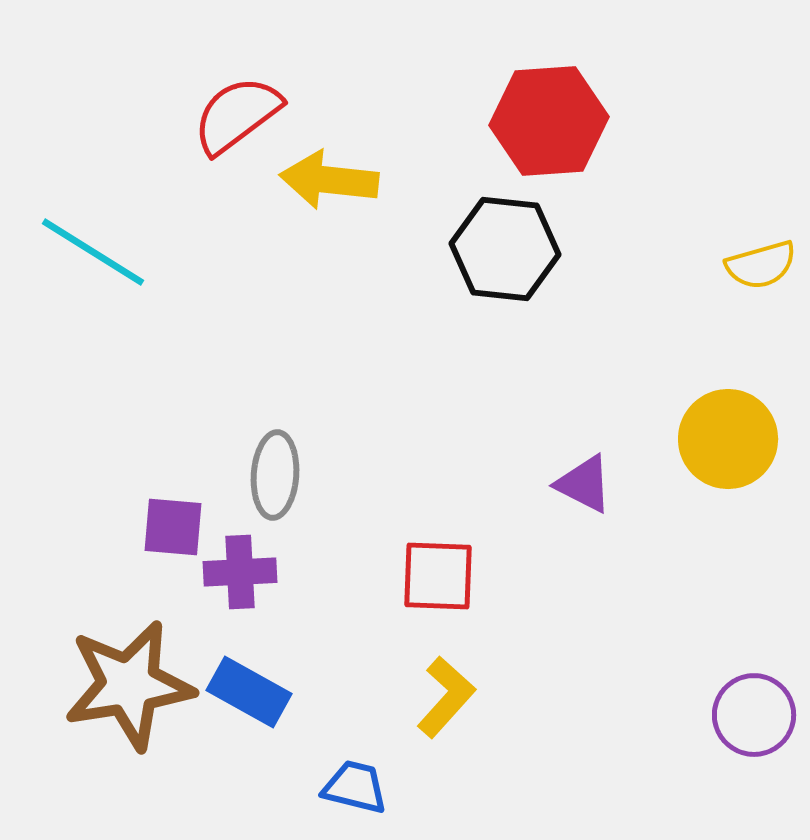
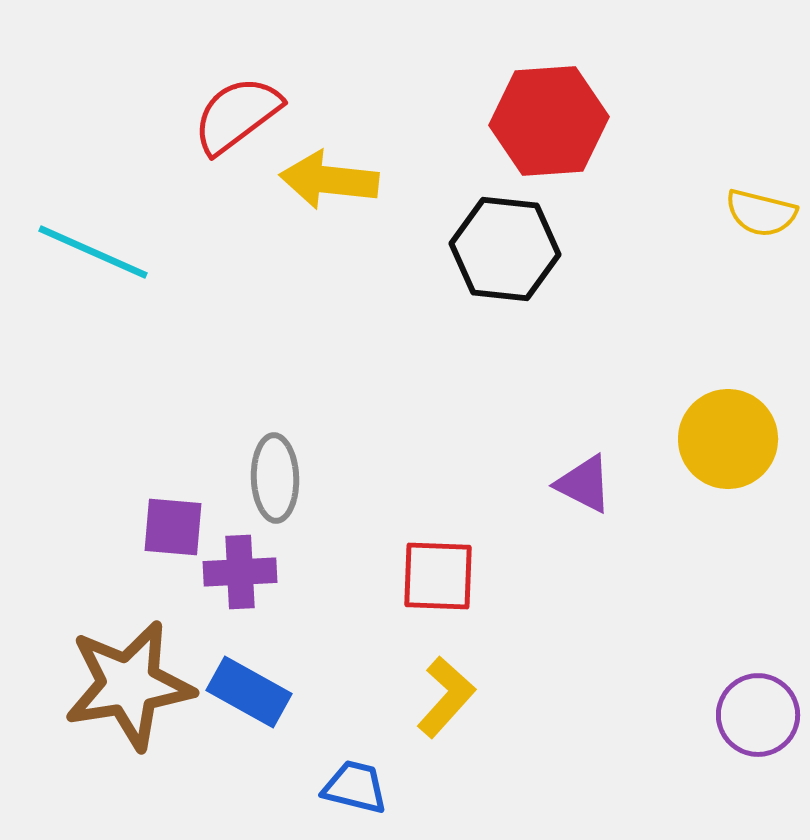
cyan line: rotated 8 degrees counterclockwise
yellow semicircle: moved 52 px up; rotated 30 degrees clockwise
gray ellipse: moved 3 px down; rotated 6 degrees counterclockwise
purple circle: moved 4 px right
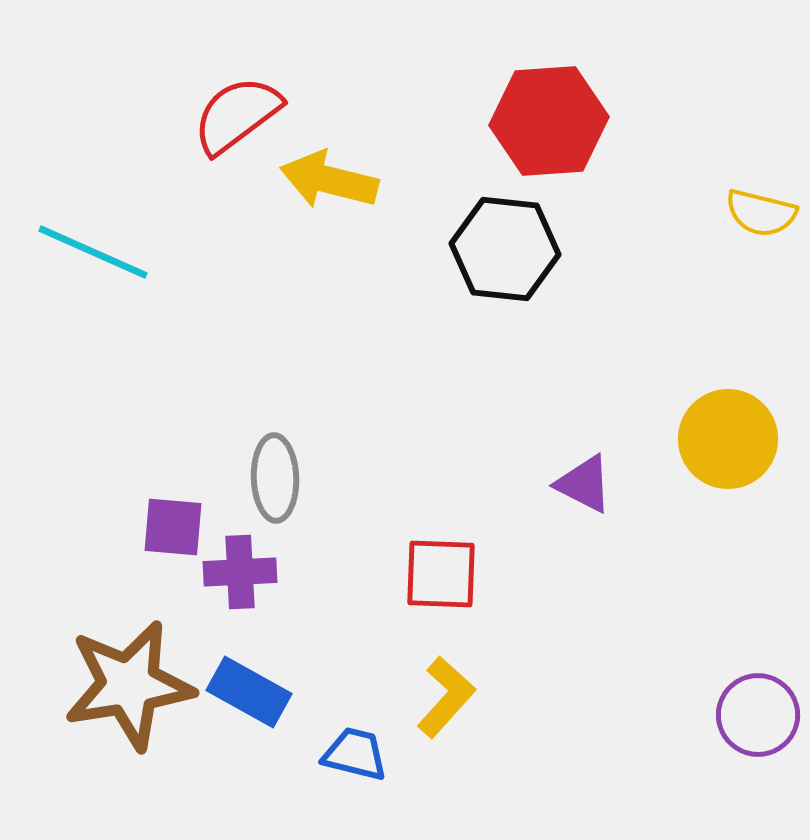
yellow arrow: rotated 8 degrees clockwise
red square: moved 3 px right, 2 px up
blue trapezoid: moved 33 px up
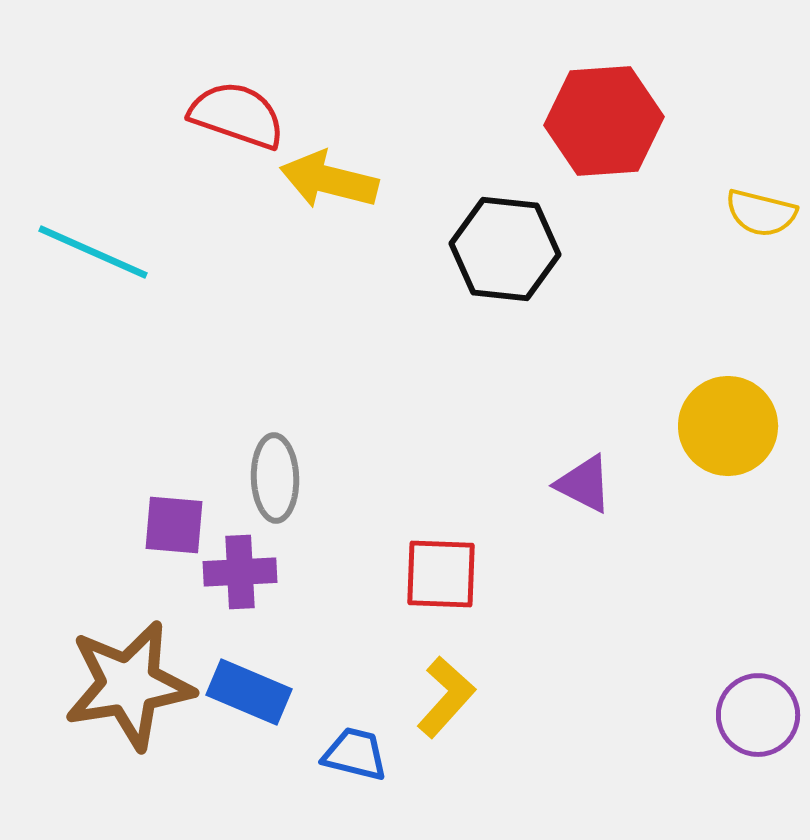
red semicircle: rotated 56 degrees clockwise
red hexagon: moved 55 px right
yellow circle: moved 13 px up
purple square: moved 1 px right, 2 px up
blue rectangle: rotated 6 degrees counterclockwise
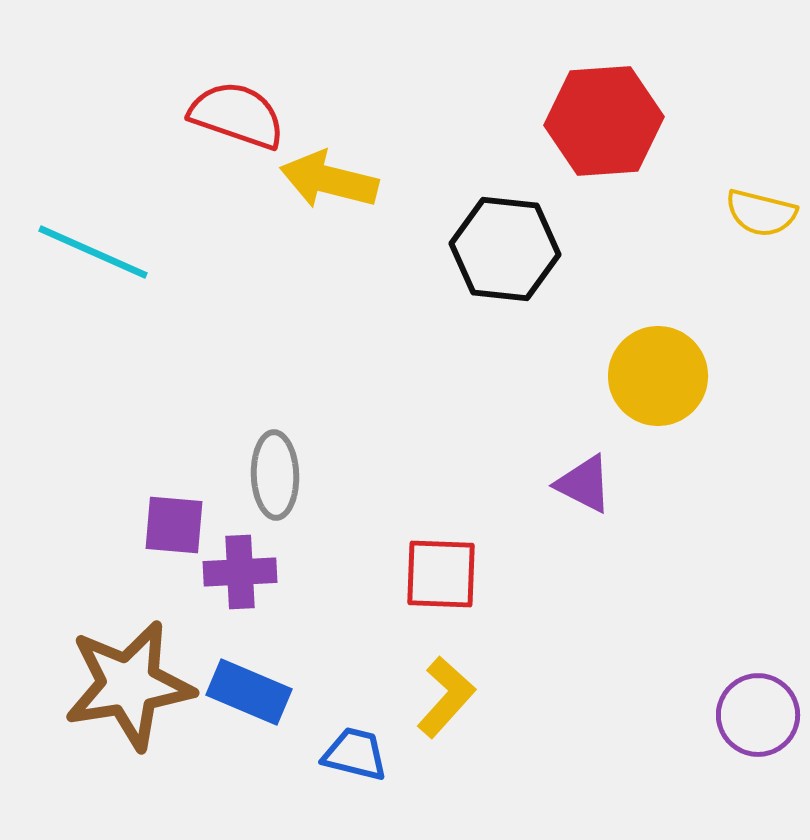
yellow circle: moved 70 px left, 50 px up
gray ellipse: moved 3 px up
